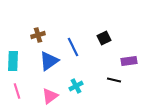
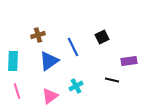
black square: moved 2 px left, 1 px up
black line: moved 2 px left
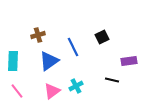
pink line: rotated 21 degrees counterclockwise
pink triangle: moved 2 px right, 5 px up
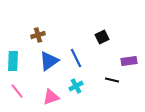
blue line: moved 3 px right, 11 px down
pink triangle: moved 1 px left, 6 px down; rotated 18 degrees clockwise
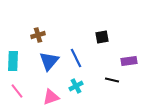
black square: rotated 16 degrees clockwise
blue triangle: rotated 15 degrees counterclockwise
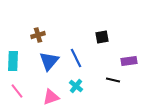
black line: moved 1 px right
cyan cross: rotated 24 degrees counterclockwise
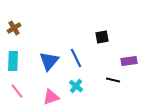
brown cross: moved 24 px left, 7 px up; rotated 16 degrees counterclockwise
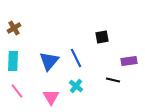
pink triangle: rotated 42 degrees counterclockwise
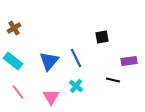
cyan rectangle: rotated 54 degrees counterclockwise
pink line: moved 1 px right, 1 px down
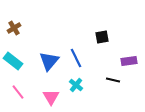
cyan cross: moved 1 px up
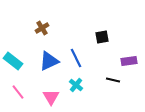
brown cross: moved 28 px right
blue triangle: rotated 25 degrees clockwise
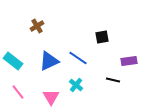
brown cross: moved 5 px left, 2 px up
blue line: moved 2 px right; rotated 30 degrees counterclockwise
